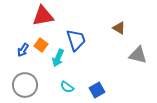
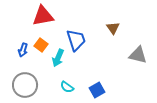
brown triangle: moved 6 px left; rotated 24 degrees clockwise
blue arrow: rotated 16 degrees counterclockwise
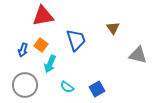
cyan arrow: moved 8 px left, 6 px down
blue square: moved 1 px up
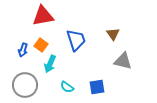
brown triangle: moved 6 px down
gray triangle: moved 15 px left, 6 px down
blue square: moved 2 px up; rotated 21 degrees clockwise
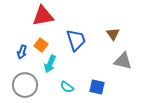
blue arrow: moved 1 px left, 2 px down
blue square: rotated 21 degrees clockwise
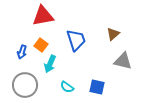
brown triangle: rotated 24 degrees clockwise
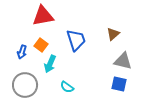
blue square: moved 22 px right, 3 px up
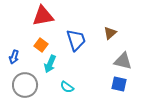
brown triangle: moved 3 px left, 1 px up
blue arrow: moved 8 px left, 5 px down
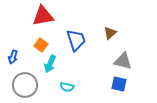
blue arrow: moved 1 px left
cyan semicircle: rotated 24 degrees counterclockwise
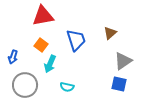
gray triangle: rotated 48 degrees counterclockwise
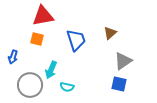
orange square: moved 4 px left, 6 px up; rotated 24 degrees counterclockwise
cyan arrow: moved 1 px right, 6 px down
gray circle: moved 5 px right
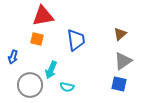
brown triangle: moved 10 px right, 1 px down
blue trapezoid: rotated 10 degrees clockwise
